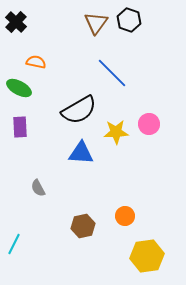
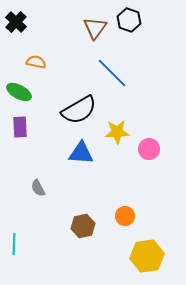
brown triangle: moved 1 px left, 5 px down
green ellipse: moved 4 px down
pink circle: moved 25 px down
yellow star: moved 1 px right
cyan line: rotated 25 degrees counterclockwise
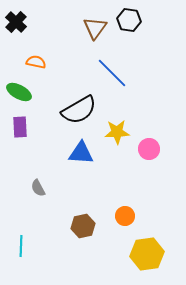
black hexagon: rotated 10 degrees counterclockwise
cyan line: moved 7 px right, 2 px down
yellow hexagon: moved 2 px up
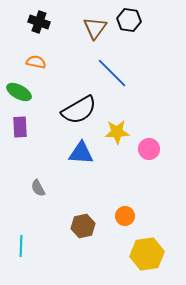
black cross: moved 23 px right; rotated 25 degrees counterclockwise
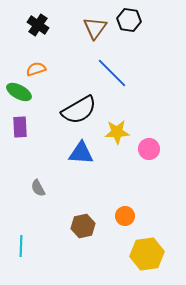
black cross: moved 1 px left, 3 px down; rotated 15 degrees clockwise
orange semicircle: moved 7 px down; rotated 30 degrees counterclockwise
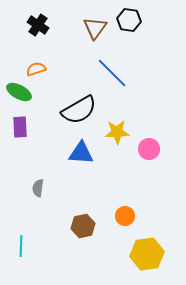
gray semicircle: rotated 36 degrees clockwise
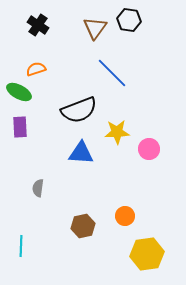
black semicircle: rotated 9 degrees clockwise
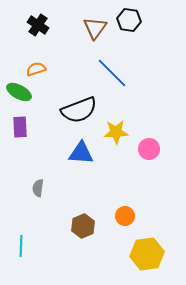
yellow star: moved 1 px left
brown hexagon: rotated 10 degrees counterclockwise
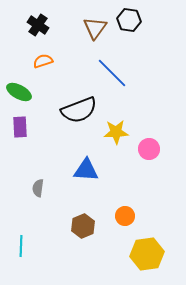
orange semicircle: moved 7 px right, 8 px up
blue triangle: moved 5 px right, 17 px down
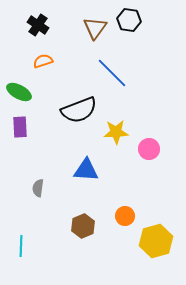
yellow hexagon: moved 9 px right, 13 px up; rotated 8 degrees counterclockwise
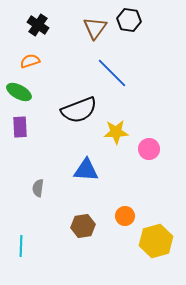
orange semicircle: moved 13 px left
brown hexagon: rotated 15 degrees clockwise
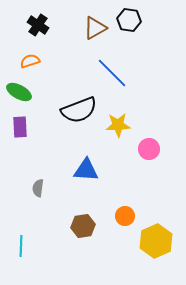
brown triangle: rotated 25 degrees clockwise
yellow star: moved 2 px right, 7 px up
yellow hexagon: rotated 8 degrees counterclockwise
